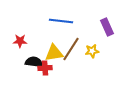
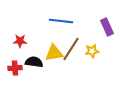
red cross: moved 30 px left
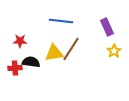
yellow star: moved 22 px right; rotated 24 degrees counterclockwise
black semicircle: moved 3 px left
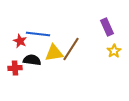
blue line: moved 23 px left, 13 px down
red star: rotated 24 degrees clockwise
black semicircle: moved 1 px right, 2 px up
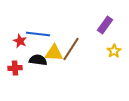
purple rectangle: moved 2 px left, 2 px up; rotated 60 degrees clockwise
yellow triangle: rotated 12 degrees clockwise
black semicircle: moved 6 px right
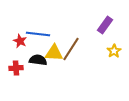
red cross: moved 1 px right
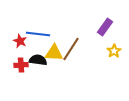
purple rectangle: moved 2 px down
red cross: moved 5 px right, 3 px up
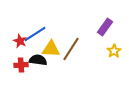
blue line: moved 3 px left; rotated 40 degrees counterclockwise
yellow triangle: moved 3 px left, 4 px up
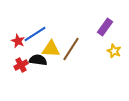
red star: moved 2 px left
yellow star: rotated 16 degrees counterclockwise
red cross: rotated 24 degrees counterclockwise
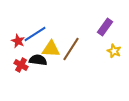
red cross: rotated 32 degrees counterclockwise
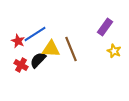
brown line: rotated 55 degrees counterclockwise
black semicircle: rotated 54 degrees counterclockwise
